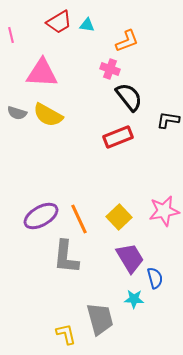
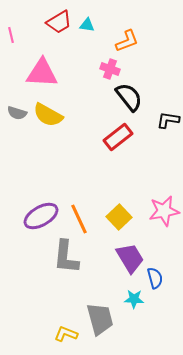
red rectangle: rotated 16 degrees counterclockwise
yellow L-shape: rotated 55 degrees counterclockwise
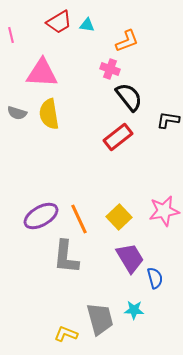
yellow semicircle: moved 1 px right, 1 px up; rotated 52 degrees clockwise
cyan star: moved 11 px down
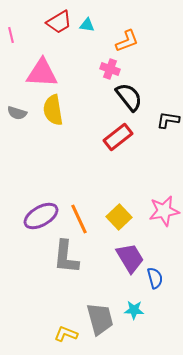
yellow semicircle: moved 4 px right, 4 px up
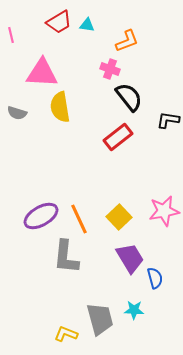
yellow semicircle: moved 7 px right, 3 px up
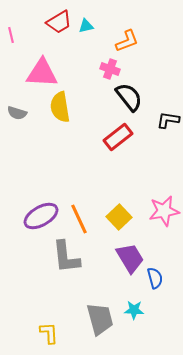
cyan triangle: moved 1 px left, 1 px down; rotated 21 degrees counterclockwise
gray L-shape: rotated 12 degrees counterclockwise
yellow L-shape: moved 17 px left, 1 px up; rotated 65 degrees clockwise
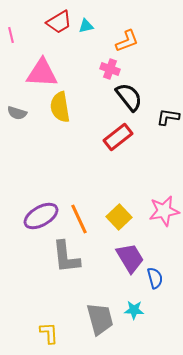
black L-shape: moved 3 px up
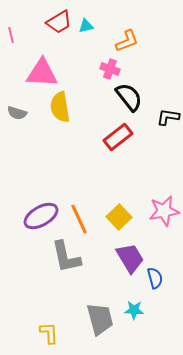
gray L-shape: rotated 6 degrees counterclockwise
